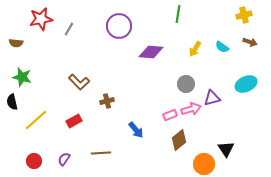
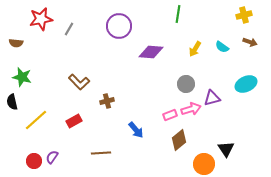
purple semicircle: moved 12 px left, 2 px up
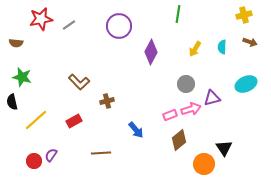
gray line: moved 4 px up; rotated 24 degrees clockwise
cyan semicircle: rotated 56 degrees clockwise
purple diamond: rotated 65 degrees counterclockwise
black triangle: moved 2 px left, 1 px up
purple semicircle: moved 1 px left, 2 px up
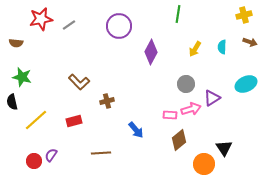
purple triangle: rotated 18 degrees counterclockwise
pink rectangle: rotated 24 degrees clockwise
red rectangle: rotated 14 degrees clockwise
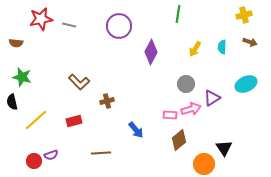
gray line: rotated 48 degrees clockwise
purple semicircle: rotated 144 degrees counterclockwise
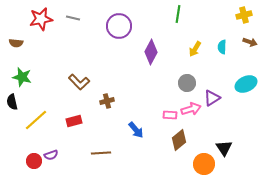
gray line: moved 4 px right, 7 px up
gray circle: moved 1 px right, 1 px up
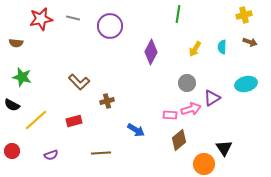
purple circle: moved 9 px left
cyan ellipse: rotated 10 degrees clockwise
black semicircle: moved 3 px down; rotated 49 degrees counterclockwise
blue arrow: rotated 18 degrees counterclockwise
red circle: moved 22 px left, 10 px up
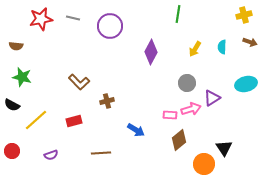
brown semicircle: moved 3 px down
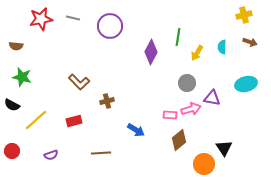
green line: moved 23 px down
yellow arrow: moved 2 px right, 4 px down
purple triangle: rotated 42 degrees clockwise
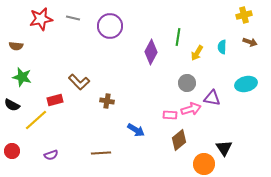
brown cross: rotated 24 degrees clockwise
red rectangle: moved 19 px left, 21 px up
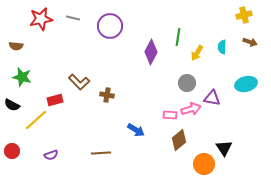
brown cross: moved 6 px up
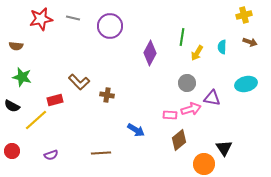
green line: moved 4 px right
purple diamond: moved 1 px left, 1 px down
black semicircle: moved 1 px down
